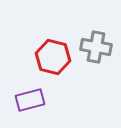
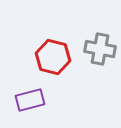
gray cross: moved 4 px right, 2 px down
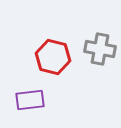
purple rectangle: rotated 8 degrees clockwise
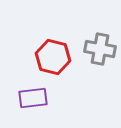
purple rectangle: moved 3 px right, 2 px up
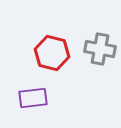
red hexagon: moved 1 px left, 4 px up
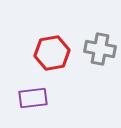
red hexagon: rotated 24 degrees counterclockwise
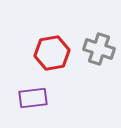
gray cross: moved 1 px left; rotated 8 degrees clockwise
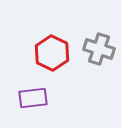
red hexagon: rotated 24 degrees counterclockwise
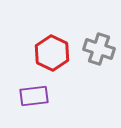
purple rectangle: moved 1 px right, 2 px up
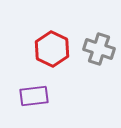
red hexagon: moved 4 px up
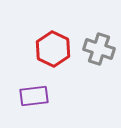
red hexagon: moved 1 px right
